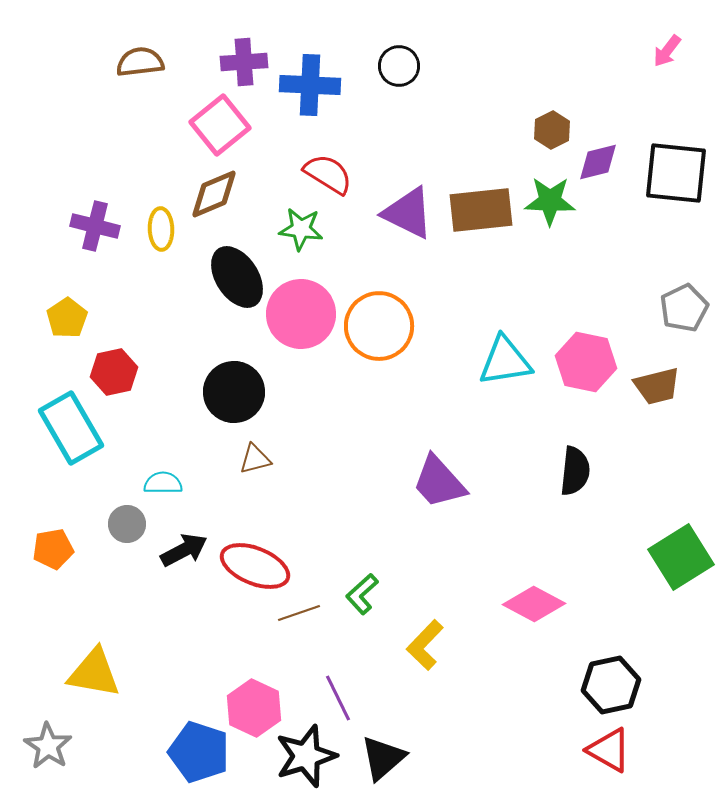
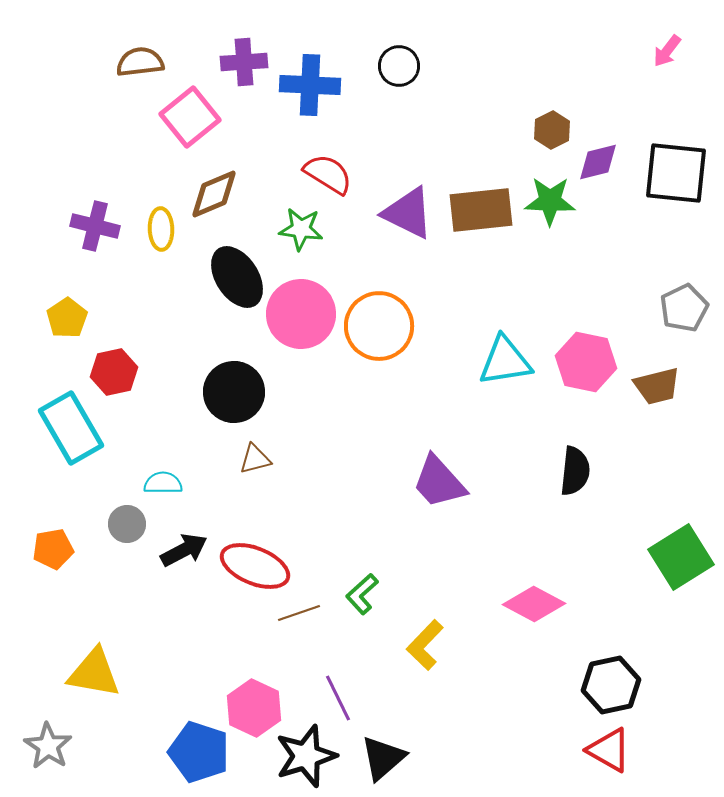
pink square at (220, 125): moved 30 px left, 8 px up
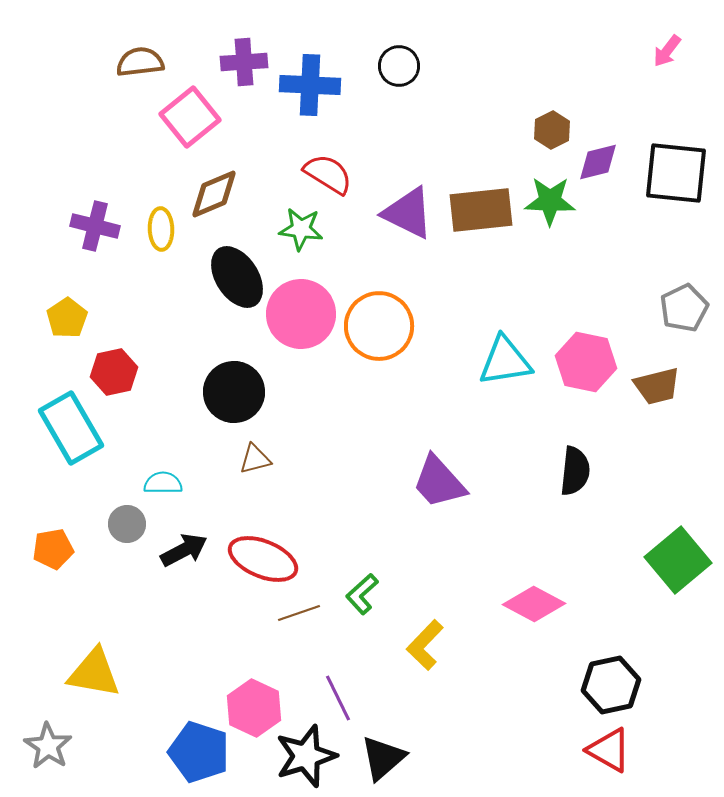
green square at (681, 557): moved 3 px left, 3 px down; rotated 8 degrees counterclockwise
red ellipse at (255, 566): moved 8 px right, 7 px up
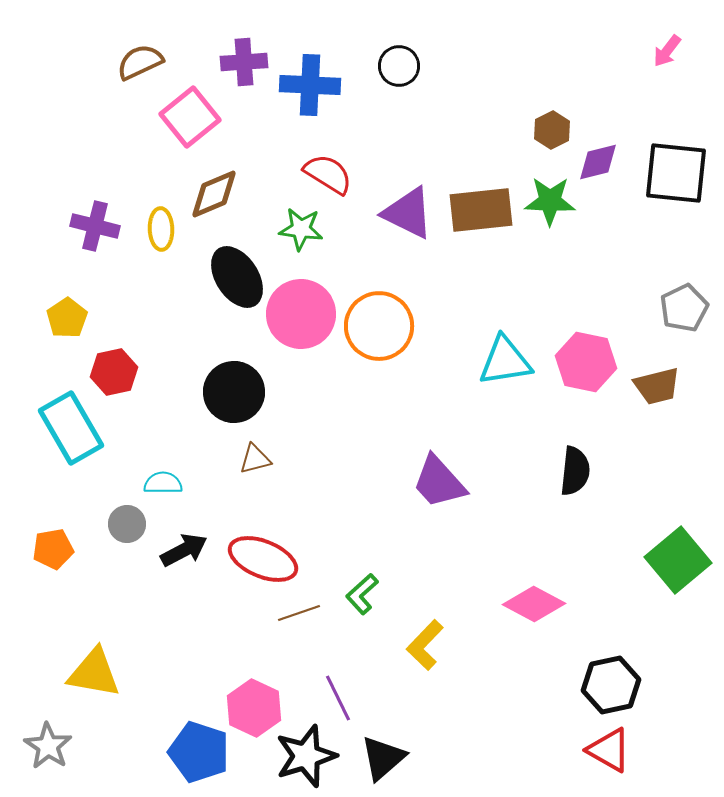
brown semicircle at (140, 62): rotated 18 degrees counterclockwise
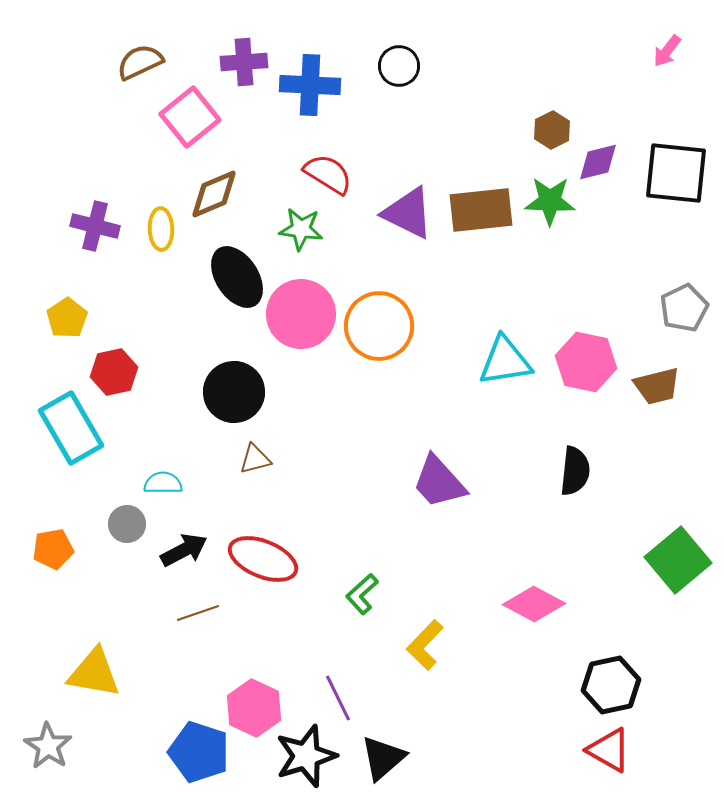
brown line at (299, 613): moved 101 px left
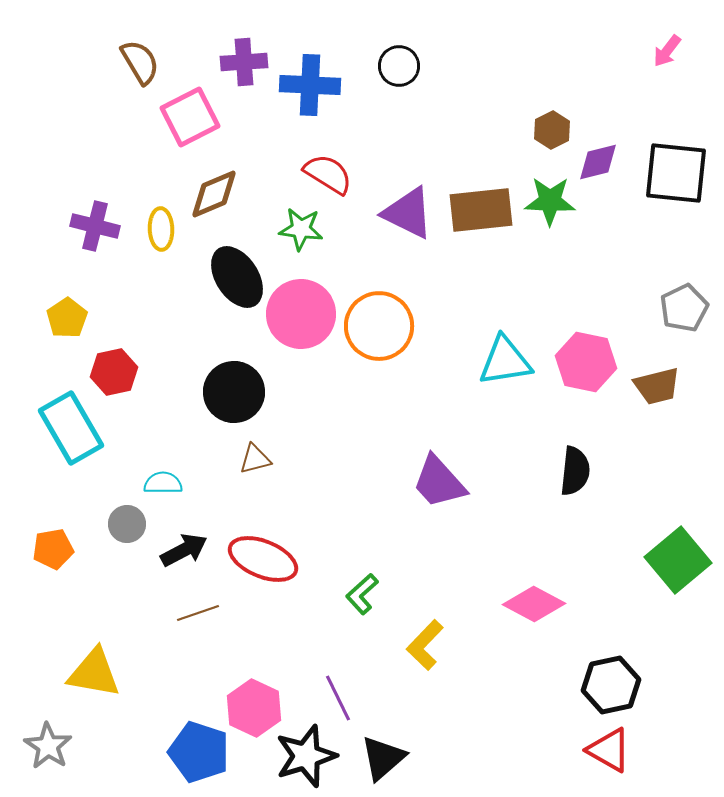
brown semicircle at (140, 62): rotated 84 degrees clockwise
pink square at (190, 117): rotated 12 degrees clockwise
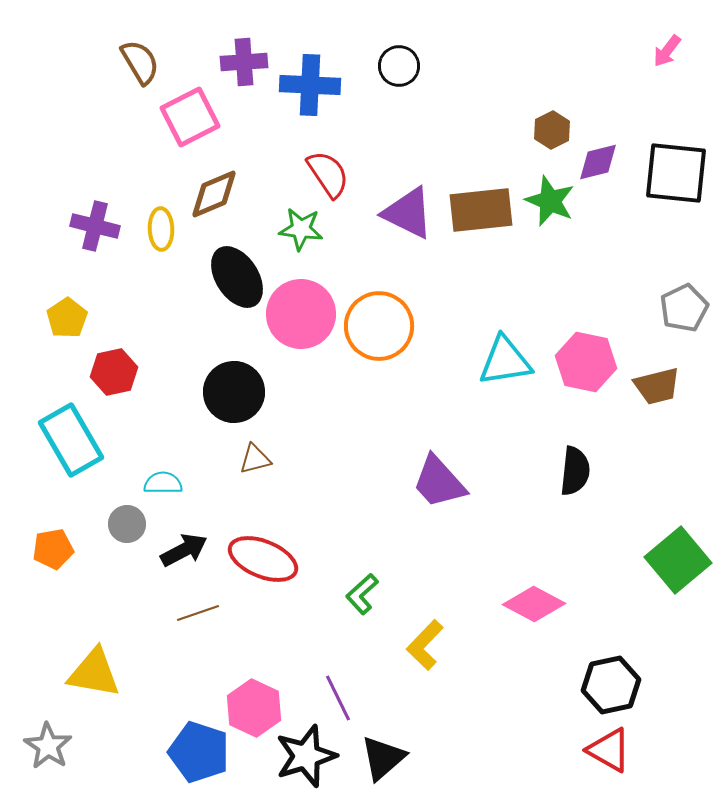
red semicircle at (328, 174): rotated 24 degrees clockwise
green star at (550, 201): rotated 21 degrees clockwise
cyan rectangle at (71, 428): moved 12 px down
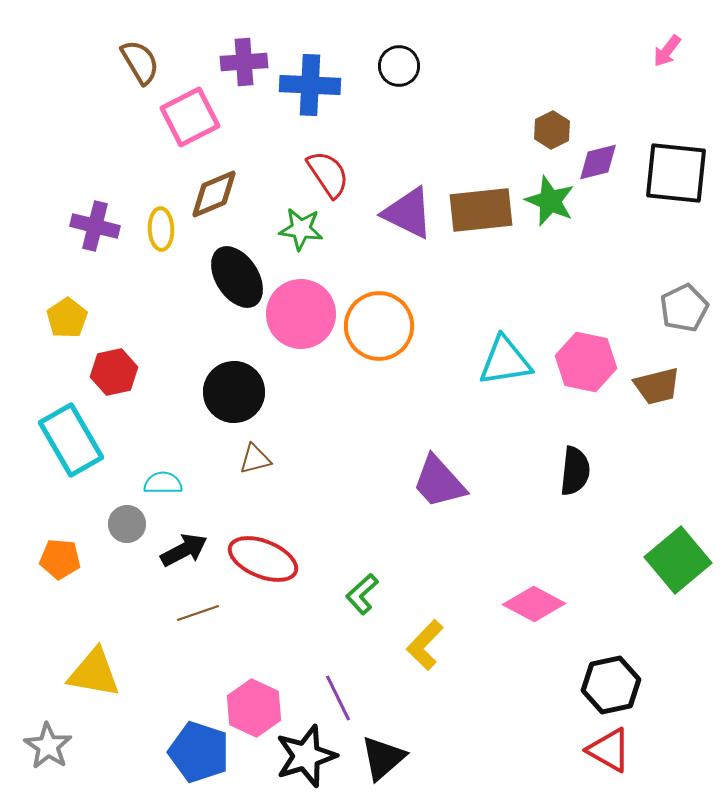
orange pentagon at (53, 549): moved 7 px right, 10 px down; rotated 15 degrees clockwise
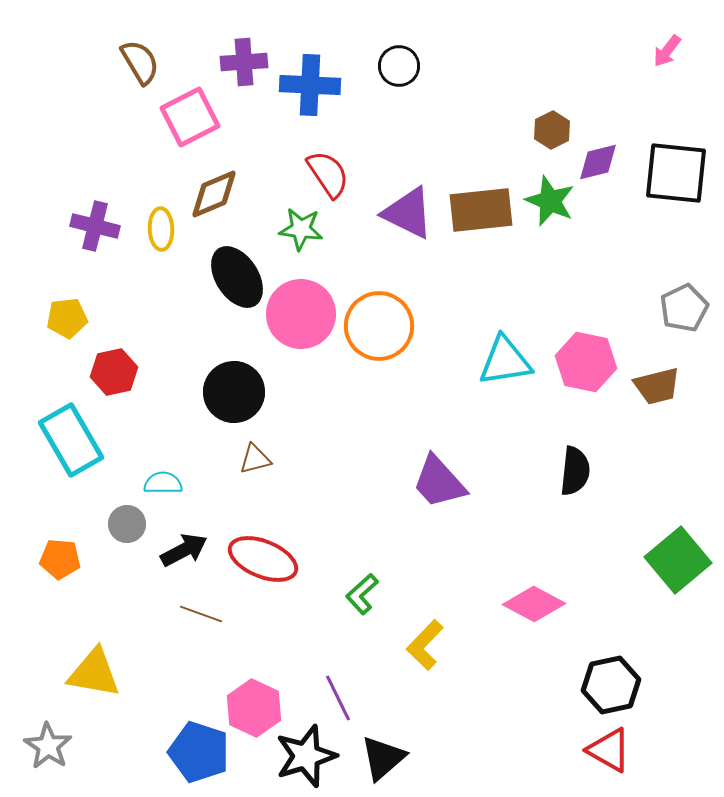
yellow pentagon at (67, 318): rotated 27 degrees clockwise
brown line at (198, 613): moved 3 px right, 1 px down; rotated 39 degrees clockwise
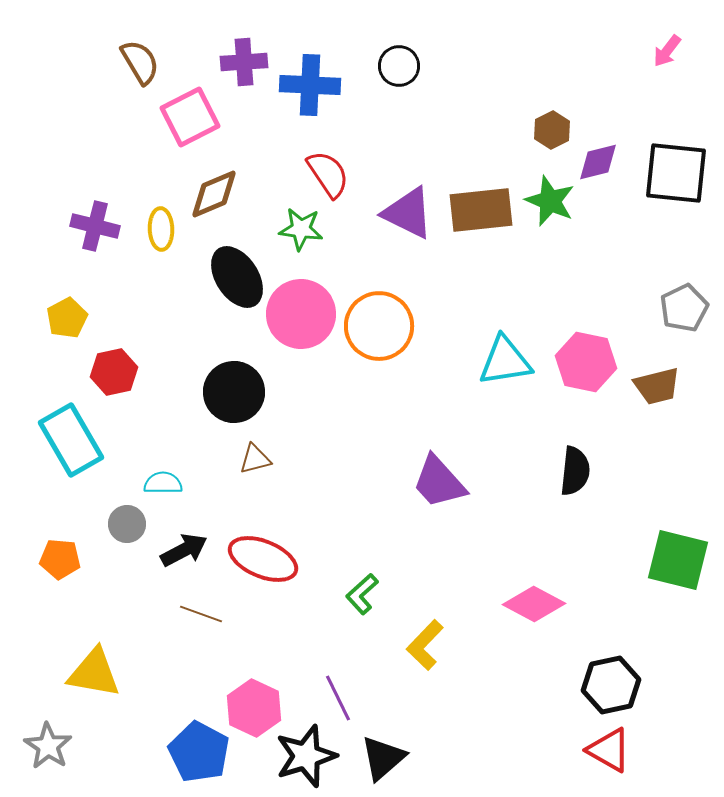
yellow pentagon at (67, 318): rotated 21 degrees counterclockwise
green square at (678, 560): rotated 36 degrees counterclockwise
blue pentagon at (199, 752): rotated 10 degrees clockwise
